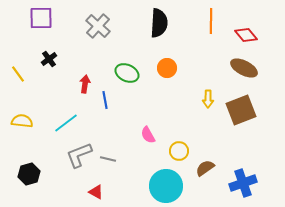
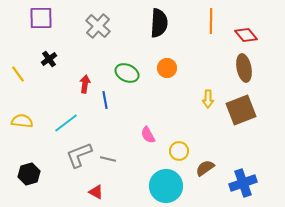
brown ellipse: rotated 52 degrees clockwise
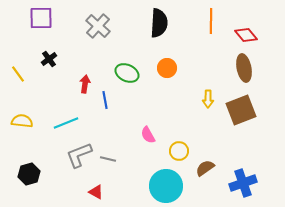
cyan line: rotated 15 degrees clockwise
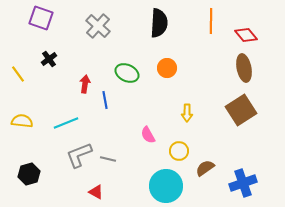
purple square: rotated 20 degrees clockwise
yellow arrow: moved 21 px left, 14 px down
brown square: rotated 12 degrees counterclockwise
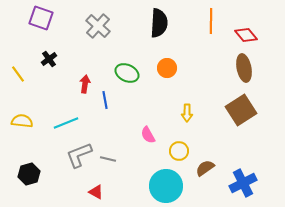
blue cross: rotated 8 degrees counterclockwise
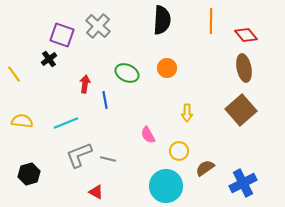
purple square: moved 21 px right, 17 px down
black semicircle: moved 3 px right, 3 px up
yellow line: moved 4 px left
brown square: rotated 8 degrees counterclockwise
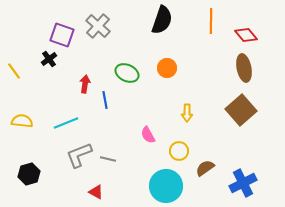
black semicircle: rotated 16 degrees clockwise
yellow line: moved 3 px up
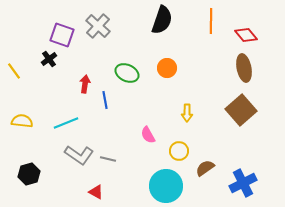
gray L-shape: rotated 124 degrees counterclockwise
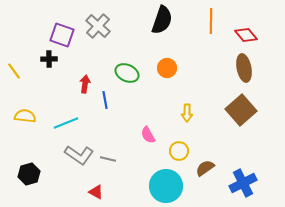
black cross: rotated 35 degrees clockwise
yellow semicircle: moved 3 px right, 5 px up
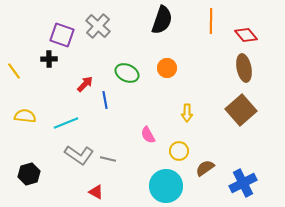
red arrow: rotated 36 degrees clockwise
